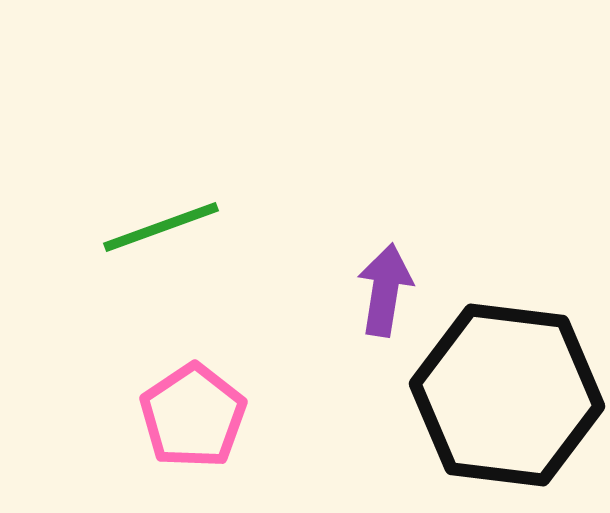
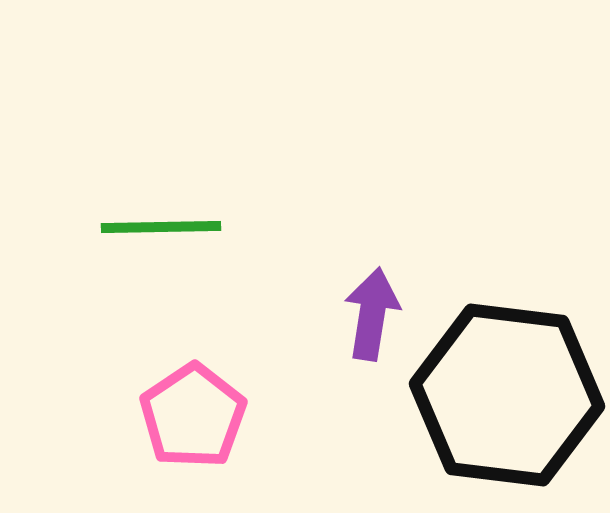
green line: rotated 19 degrees clockwise
purple arrow: moved 13 px left, 24 px down
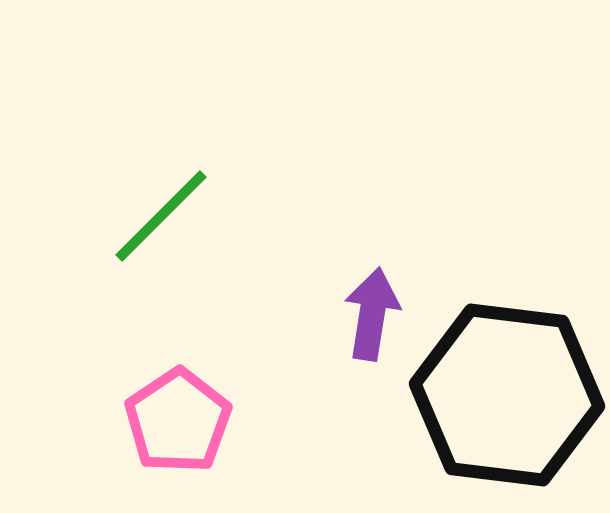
green line: moved 11 px up; rotated 44 degrees counterclockwise
pink pentagon: moved 15 px left, 5 px down
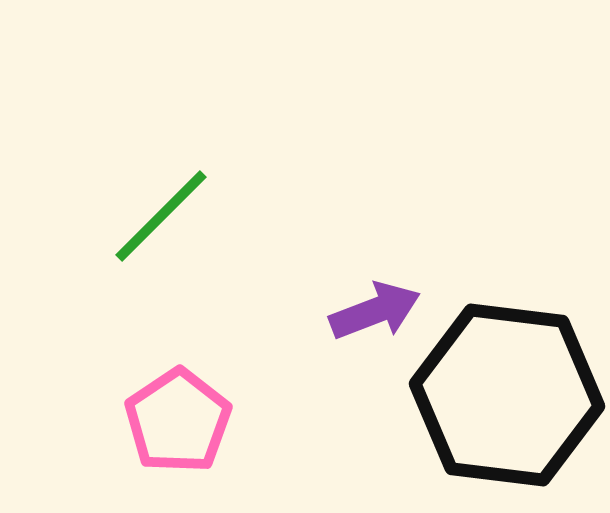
purple arrow: moved 3 px right, 3 px up; rotated 60 degrees clockwise
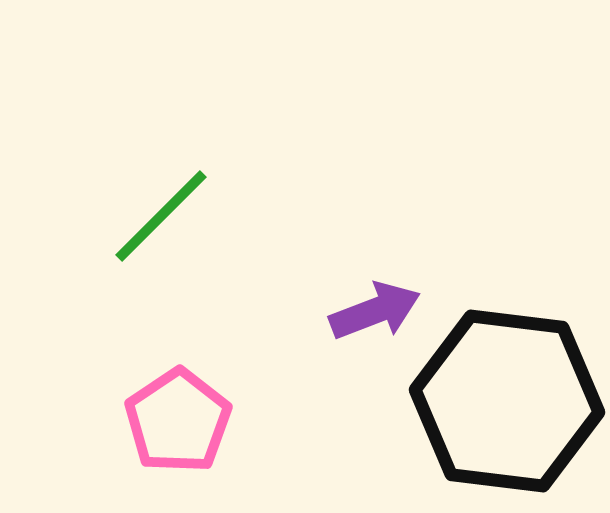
black hexagon: moved 6 px down
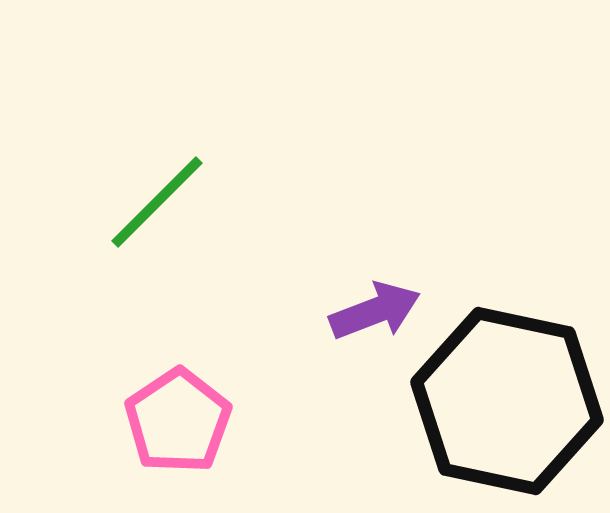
green line: moved 4 px left, 14 px up
black hexagon: rotated 5 degrees clockwise
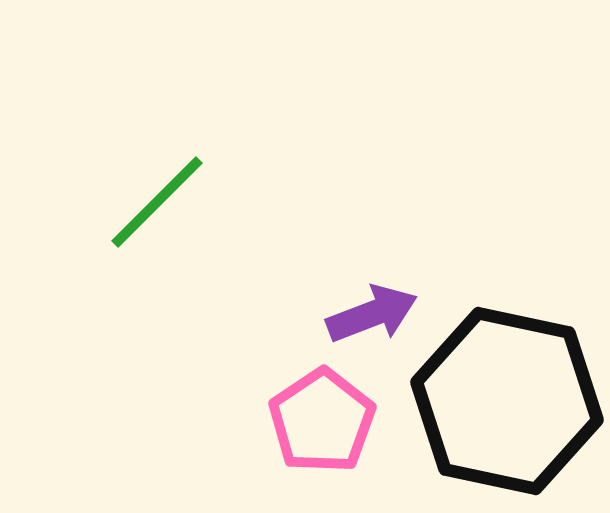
purple arrow: moved 3 px left, 3 px down
pink pentagon: moved 144 px right
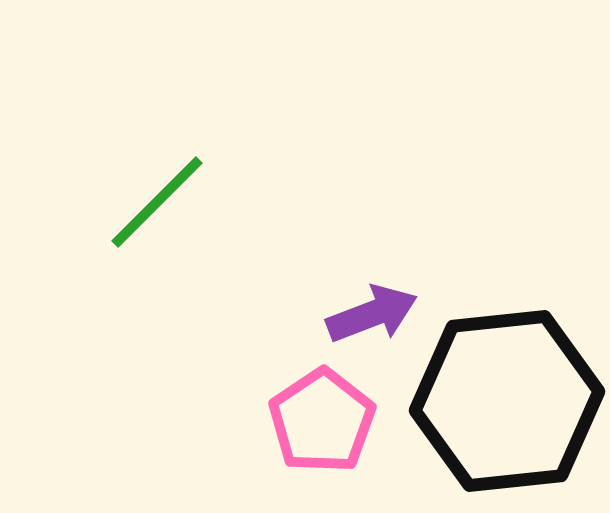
black hexagon: rotated 18 degrees counterclockwise
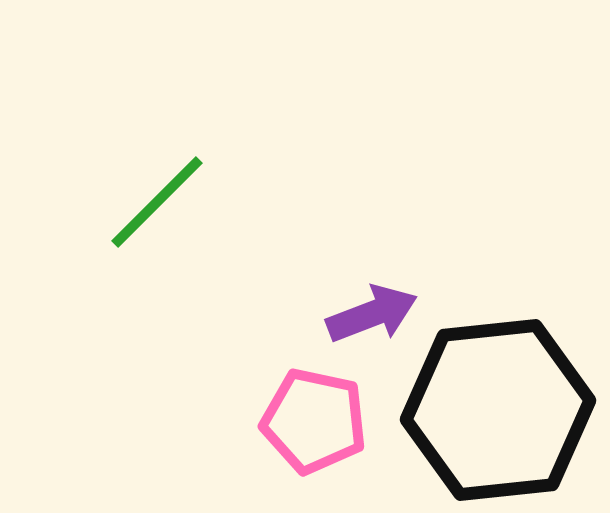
black hexagon: moved 9 px left, 9 px down
pink pentagon: moved 8 px left; rotated 26 degrees counterclockwise
